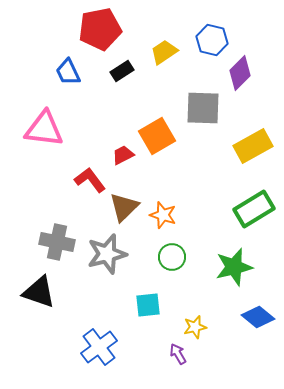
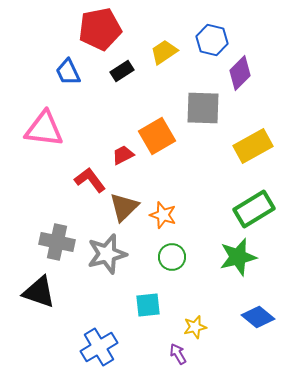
green star: moved 4 px right, 10 px up
blue cross: rotated 6 degrees clockwise
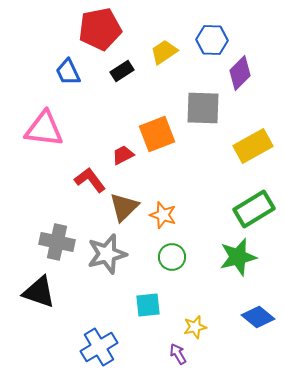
blue hexagon: rotated 12 degrees counterclockwise
orange square: moved 2 px up; rotated 9 degrees clockwise
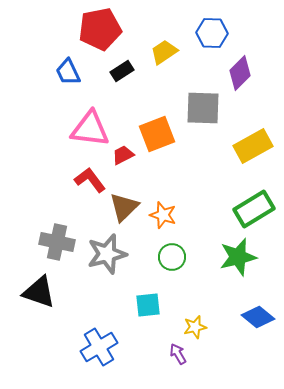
blue hexagon: moved 7 px up
pink triangle: moved 46 px right
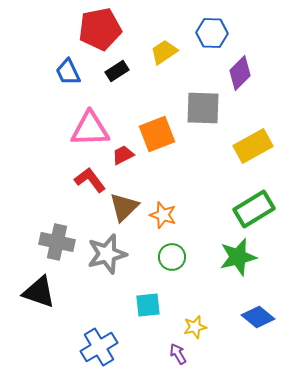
black rectangle: moved 5 px left
pink triangle: rotated 9 degrees counterclockwise
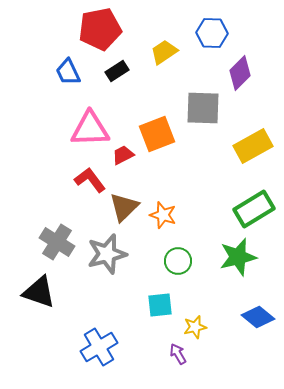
gray cross: rotated 20 degrees clockwise
green circle: moved 6 px right, 4 px down
cyan square: moved 12 px right
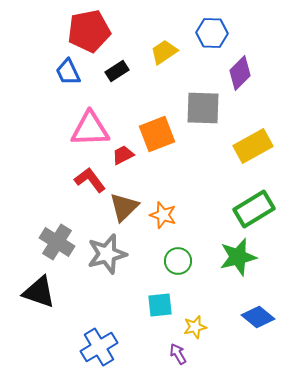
red pentagon: moved 11 px left, 2 px down
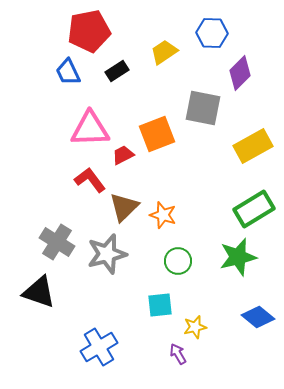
gray square: rotated 9 degrees clockwise
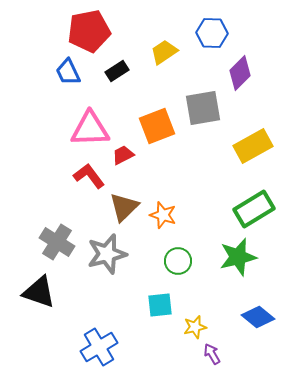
gray square: rotated 21 degrees counterclockwise
orange square: moved 8 px up
red L-shape: moved 1 px left, 4 px up
purple arrow: moved 34 px right
